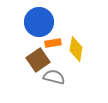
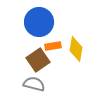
orange rectangle: moved 3 px down
gray semicircle: moved 20 px left, 7 px down
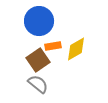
blue circle: moved 1 px up
yellow diamond: rotated 50 degrees clockwise
gray semicircle: moved 4 px right; rotated 25 degrees clockwise
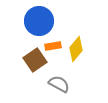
yellow diamond: rotated 20 degrees counterclockwise
brown square: moved 3 px left
gray semicircle: moved 21 px right; rotated 10 degrees counterclockwise
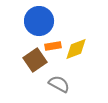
yellow diamond: rotated 30 degrees clockwise
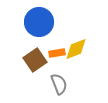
blue circle: moved 1 px down
orange rectangle: moved 4 px right, 7 px down
gray semicircle: rotated 40 degrees clockwise
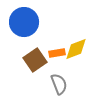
blue circle: moved 15 px left
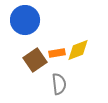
blue circle: moved 1 px right, 2 px up
yellow diamond: moved 2 px right, 1 px down
gray semicircle: rotated 15 degrees clockwise
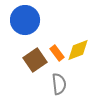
orange rectangle: rotated 63 degrees clockwise
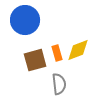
orange rectangle: rotated 21 degrees clockwise
brown square: rotated 20 degrees clockwise
